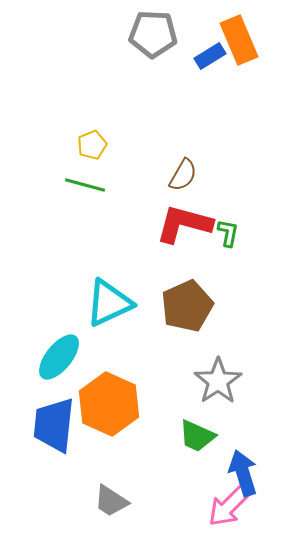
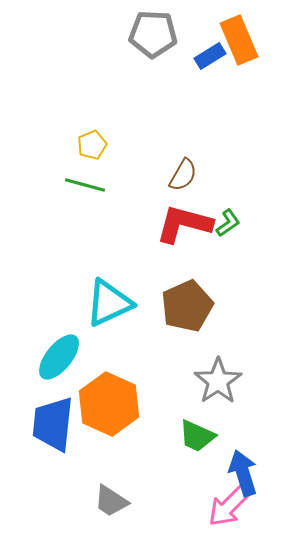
green L-shape: moved 10 px up; rotated 44 degrees clockwise
blue trapezoid: moved 1 px left, 1 px up
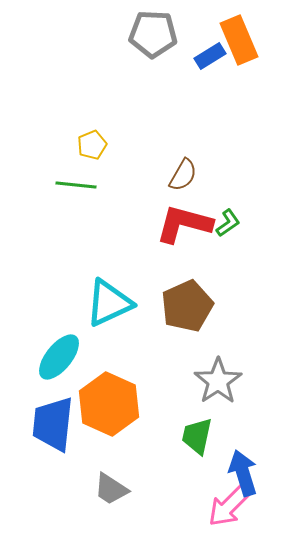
green line: moved 9 px left; rotated 9 degrees counterclockwise
green trapezoid: rotated 78 degrees clockwise
gray trapezoid: moved 12 px up
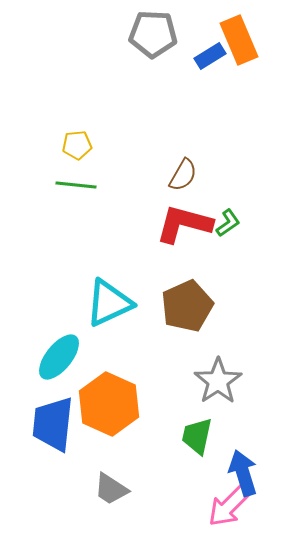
yellow pentagon: moved 15 px left; rotated 16 degrees clockwise
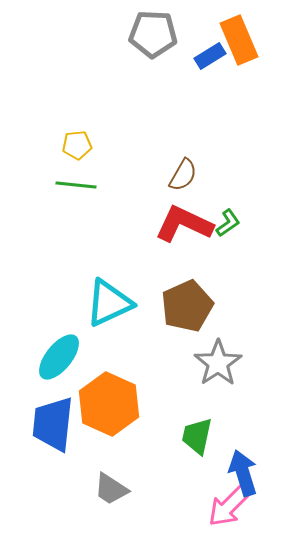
red L-shape: rotated 10 degrees clockwise
gray star: moved 18 px up
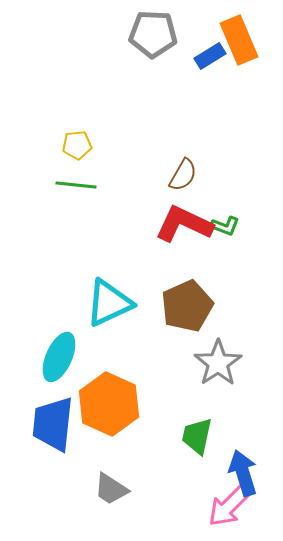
green L-shape: moved 3 px left, 3 px down; rotated 56 degrees clockwise
cyan ellipse: rotated 15 degrees counterclockwise
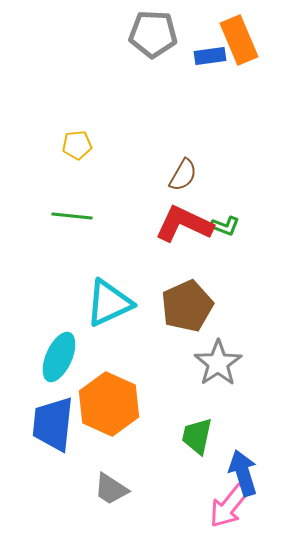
blue rectangle: rotated 24 degrees clockwise
green line: moved 4 px left, 31 px down
pink arrow: rotated 6 degrees counterclockwise
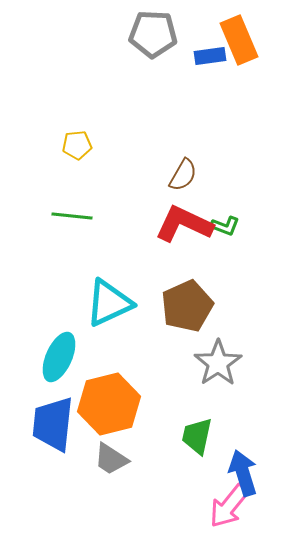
orange hexagon: rotated 22 degrees clockwise
gray trapezoid: moved 30 px up
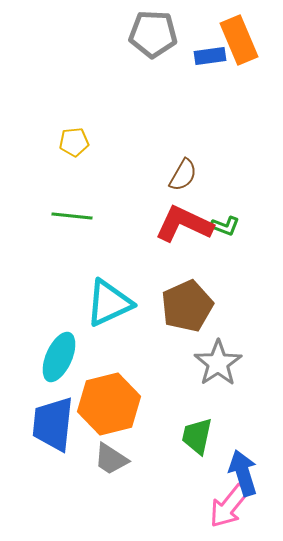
yellow pentagon: moved 3 px left, 3 px up
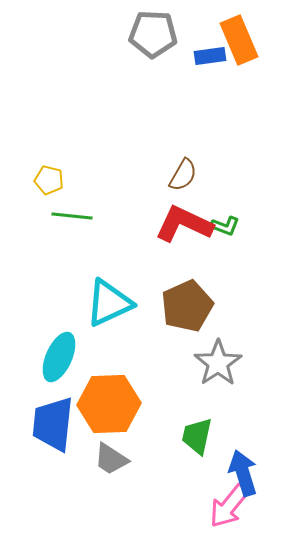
yellow pentagon: moved 25 px left, 38 px down; rotated 20 degrees clockwise
orange hexagon: rotated 12 degrees clockwise
